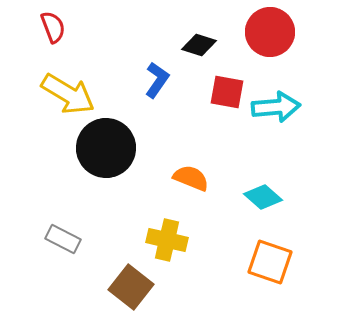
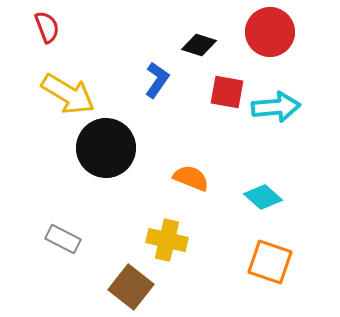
red semicircle: moved 6 px left
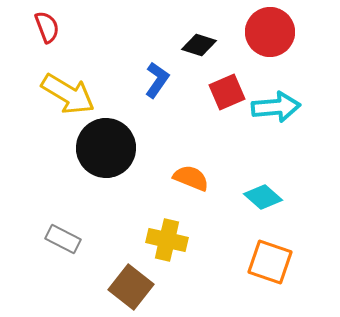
red square: rotated 33 degrees counterclockwise
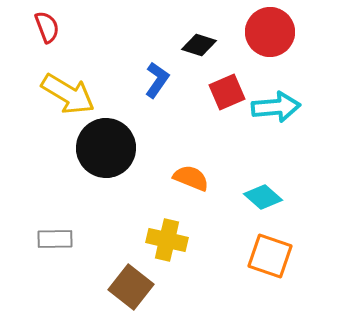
gray rectangle: moved 8 px left; rotated 28 degrees counterclockwise
orange square: moved 6 px up
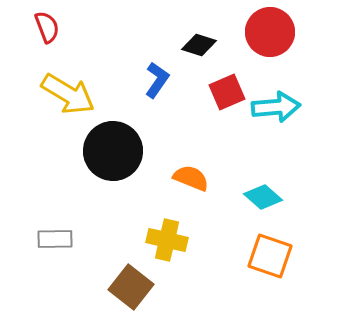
black circle: moved 7 px right, 3 px down
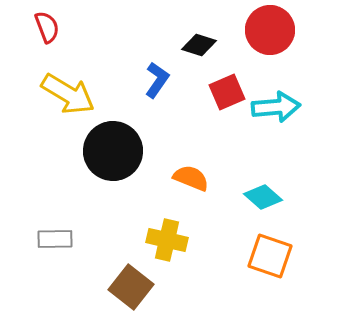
red circle: moved 2 px up
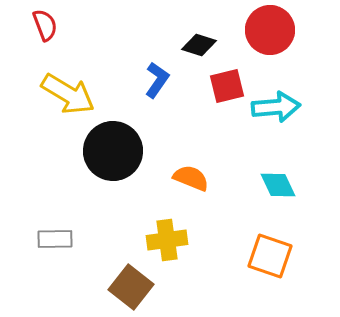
red semicircle: moved 2 px left, 2 px up
red square: moved 6 px up; rotated 9 degrees clockwise
cyan diamond: moved 15 px right, 12 px up; rotated 24 degrees clockwise
yellow cross: rotated 21 degrees counterclockwise
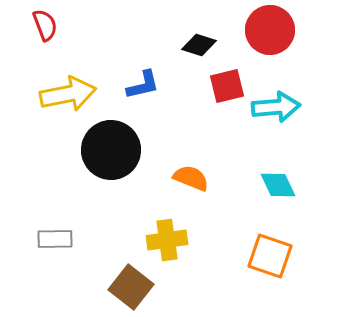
blue L-shape: moved 14 px left, 5 px down; rotated 42 degrees clockwise
yellow arrow: rotated 42 degrees counterclockwise
black circle: moved 2 px left, 1 px up
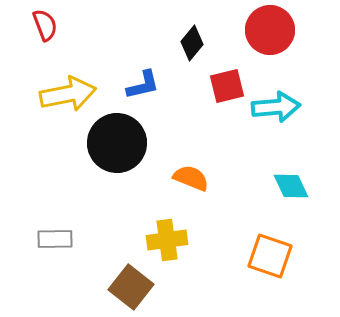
black diamond: moved 7 px left, 2 px up; rotated 68 degrees counterclockwise
black circle: moved 6 px right, 7 px up
cyan diamond: moved 13 px right, 1 px down
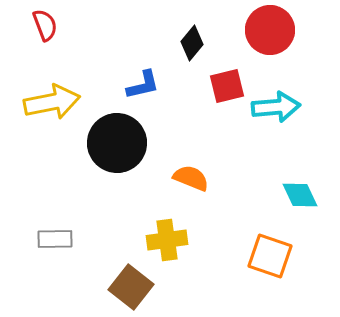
yellow arrow: moved 16 px left, 8 px down
cyan diamond: moved 9 px right, 9 px down
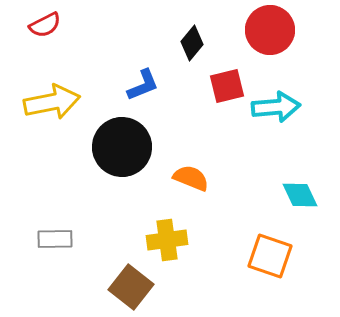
red semicircle: rotated 84 degrees clockwise
blue L-shape: rotated 9 degrees counterclockwise
black circle: moved 5 px right, 4 px down
